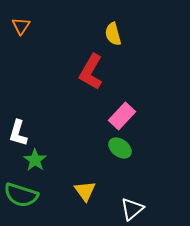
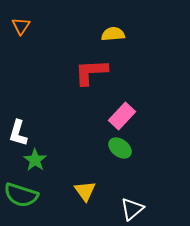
yellow semicircle: rotated 100 degrees clockwise
red L-shape: rotated 57 degrees clockwise
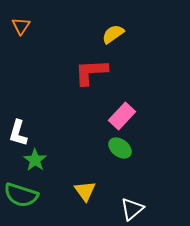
yellow semicircle: rotated 30 degrees counterclockwise
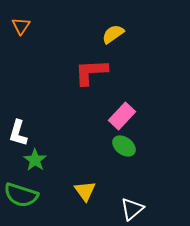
green ellipse: moved 4 px right, 2 px up
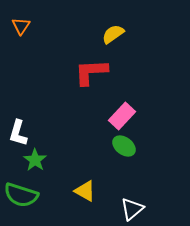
yellow triangle: rotated 25 degrees counterclockwise
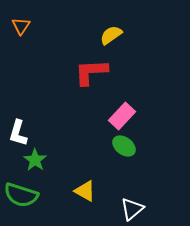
yellow semicircle: moved 2 px left, 1 px down
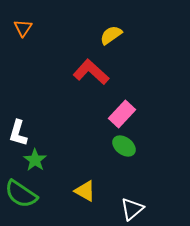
orange triangle: moved 2 px right, 2 px down
red L-shape: rotated 45 degrees clockwise
pink rectangle: moved 2 px up
green semicircle: moved 1 px up; rotated 16 degrees clockwise
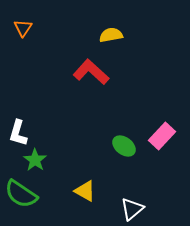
yellow semicircle: rotated 25 degrees clockwise
pink rectangle: moved 40 px right, 22 px down
